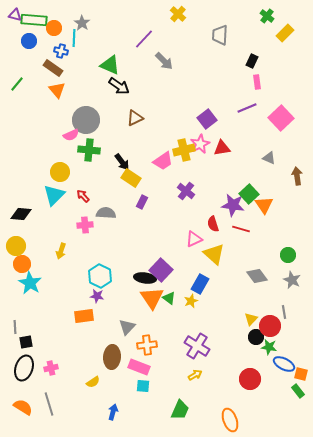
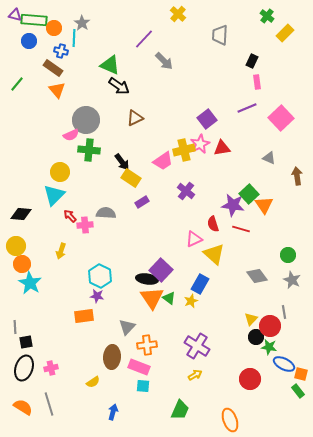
red arrow at (83, 196): moved 13 px left, 20 px down
purple rectangle at (142, 202): rotated 32 degrees clockwise
black ellipse at (145, 278): moved 2 px right, 1 px down
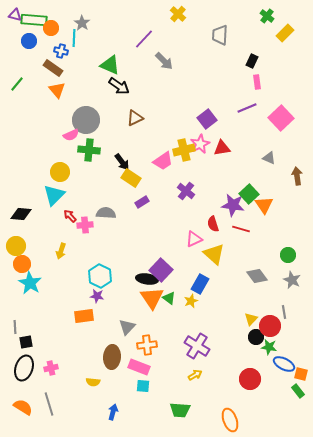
orange circle at (54, 28): moved 3 px left
yellow semicircle at (93, 382): rotated 40 degrees clockwise
green trapezoid at (180, 410): rotated 70 degrees clockwise
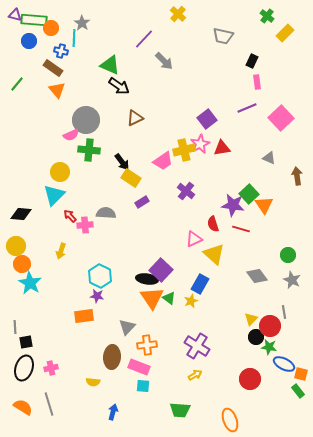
gray trapezoid at (220, 35): moved 3 px right, 1 px down; rotated 80 degrees counterclockwise
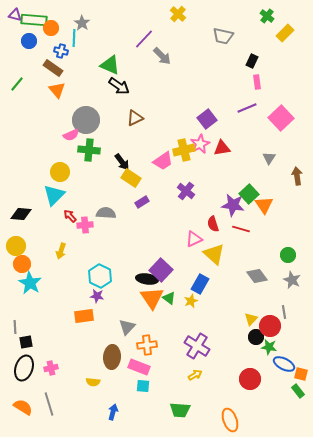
gray arrow at (164, 61): moved 2 px left, 5 px up
gray triangle at (269, 158): rotated 40 degrees clockwise
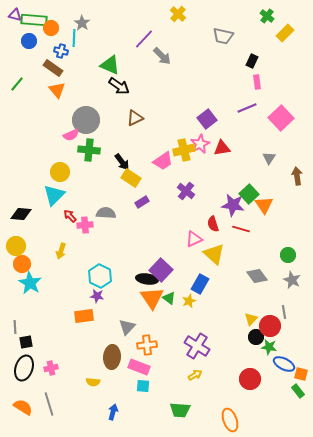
yellow star at (191, 301): moved 2 px left
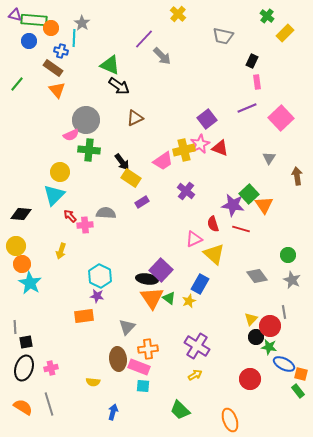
red triangle at (222, 148): moved 2 px left; rotated 30 degrees clockwise
orange cross at (147, 345): moved 1 px right, 4 px down
brown ellipse at (112, 357): moved 6 px right, 2 px down; rotated 10 degrees counterclockwise
green trapezoid at (180, 410): rotated 40 degrees clockwise
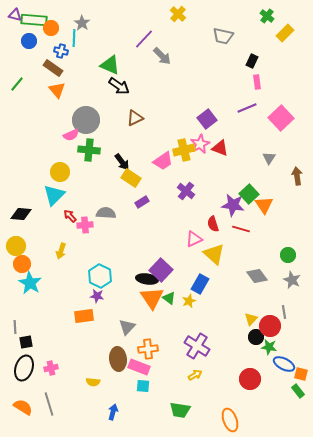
green trapezoid at (180, 410): rotated 35 degrees counterclockwise
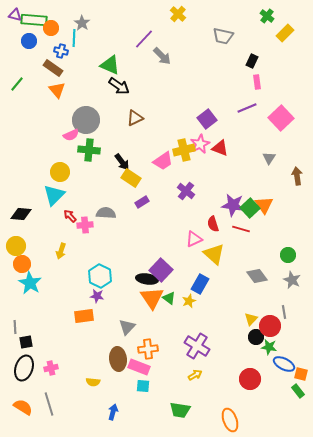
green square at (249, 194): moved 1 px right, 14 px down
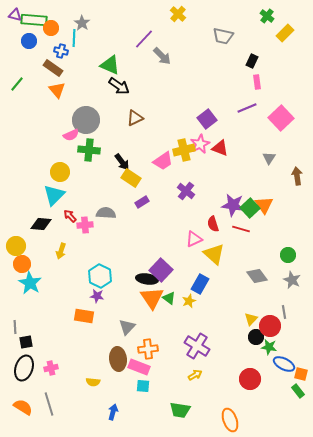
black diamond at (21, 214): moved 20 px right, 10 px down
orange rectangle at (84, 316): rotated 18 degrees clockwise
